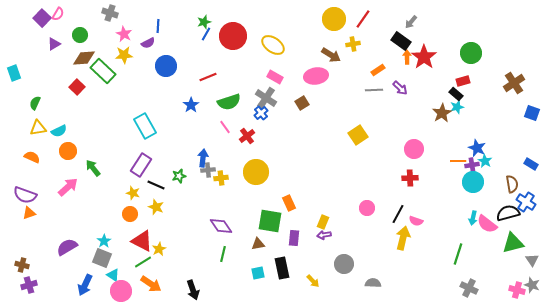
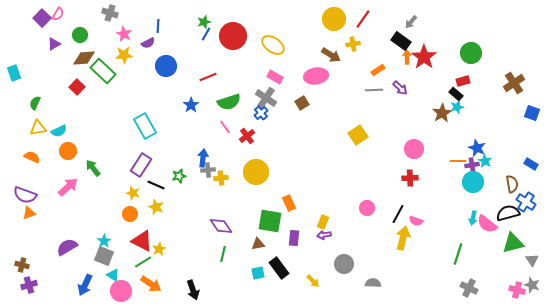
gray square at (102, 258): moved 2 px right, 2 px up
black rectangle at (282, 268): moved 3 px left; rotated 25 degrees counterclockwise
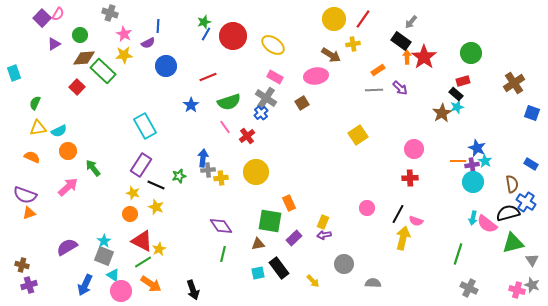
purple rectangle at (294, 238): rotated 42 degrees clockwise
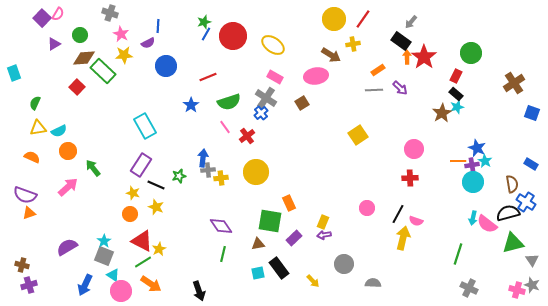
pink star at (124, 34): moved 3 px left
red rectangle at (463, 81): moved 7 px left, 5 px up; rotated 48 degrees counterclockwise
black arrow at (193, 290): moved 6 px right, 1 px down
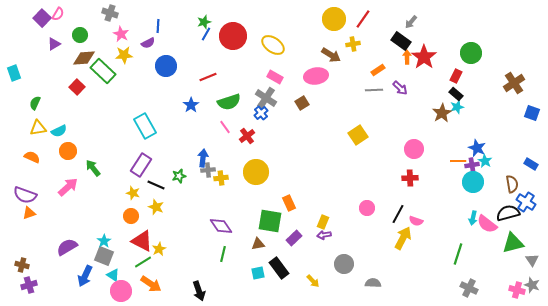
orange circle at (130, 214): moved 1 px right, 2 px down
yellow arrow at (403, 238): rotated 15 degrees clockwise
blue arrow at (85, 285): moved 9 px up
